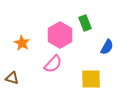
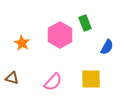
pink semicircle: moved 18 px down
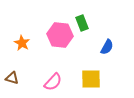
green rectangle: moved 3 px left
pink hexagon: rotated 25 degrees counterclockwise
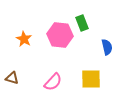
orange star: moved 2 px right, 4 px up
blue semicircle: rotated 42 degrees counterclockwise
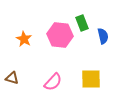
blue semicircle: moved 4 px left, 11 px up
